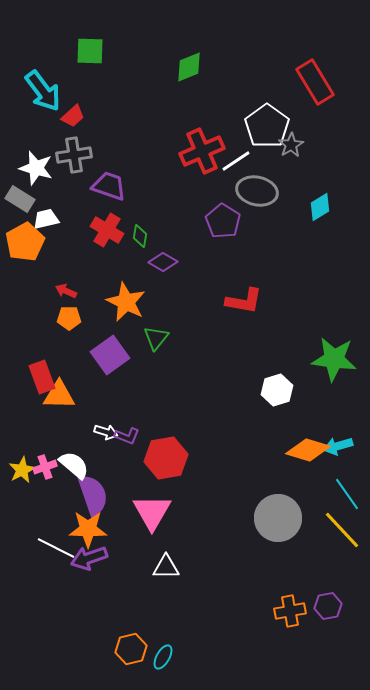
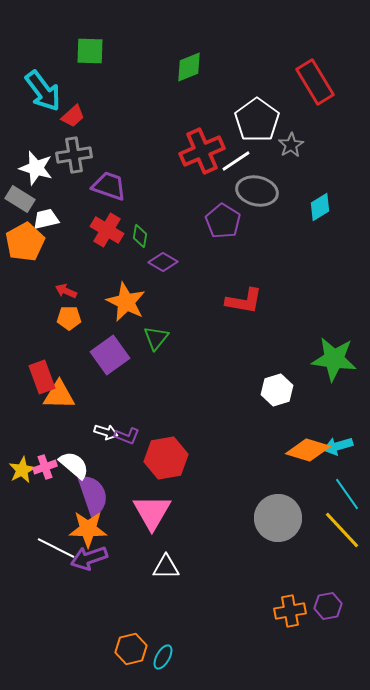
white pentagon at (267, 126): moved 10 px left, 6 px up
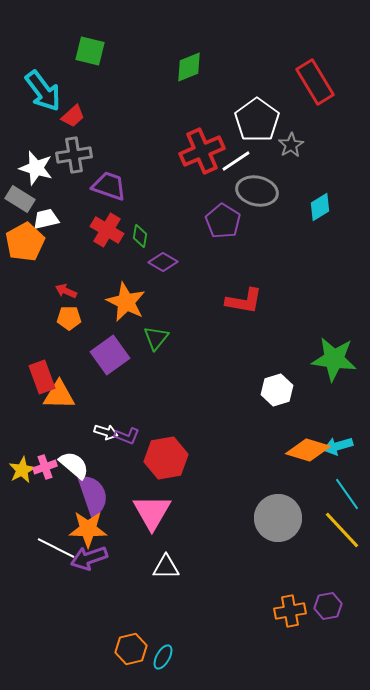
green square at (90, 51): rotated 12 degrees clockwise
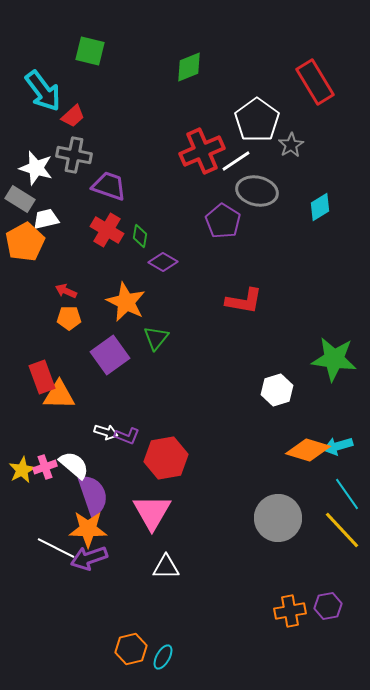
gray cross at (74, 155): rotated 20 degrees clockwise
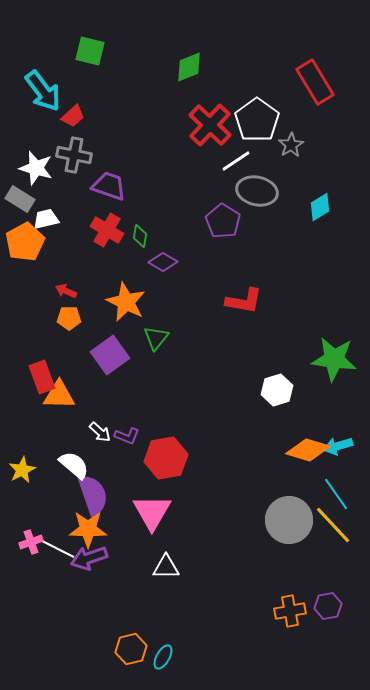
red cross at (202, 151): moved 8 px right, 26 px up; rotated 24 degrees counterclockwise
white arrow at (106, 432): moved 6 px left; rotated 25 degrees clockwise
pink cross at (45, 467): moved 14 px left, 75 px down
cyan line at (347, 494): moved 11 px left
gray circle at (278, 518): moved 11 px right, 2 px down
yellow line at (342, 530): moved 9 px left, 5 px up
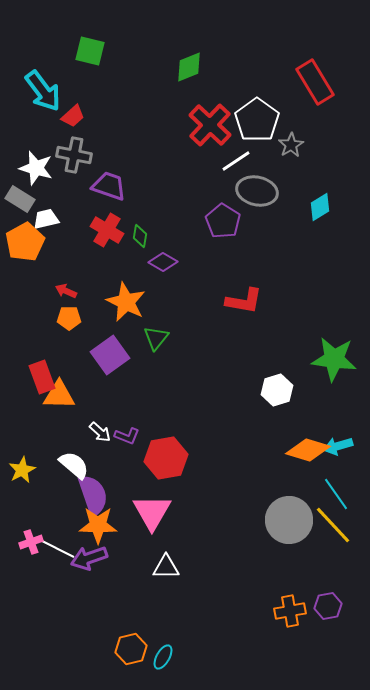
orange star at (88, 529): moved 10 px right, 4 px up
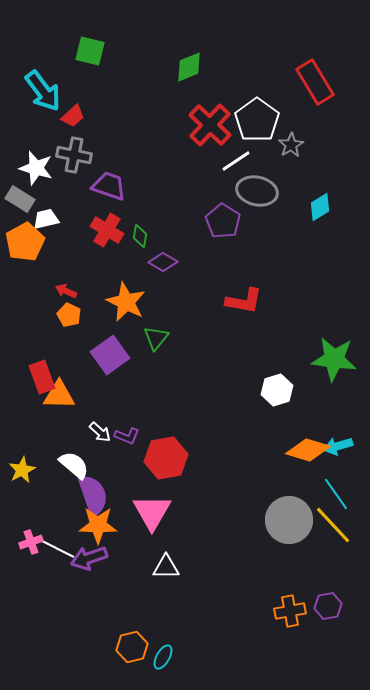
orange pentagon at (69, 318): moved 3 px up; rotated 25 degrees clockwise
orange hexagon at (131, 649): moved 1 px right, 2 px up
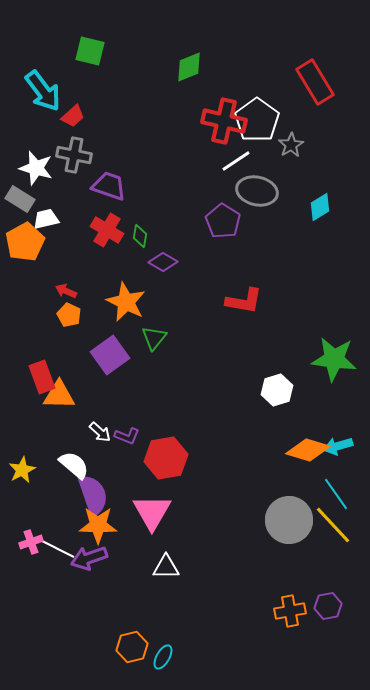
red cross at (210, 125): moved 14 px right, 4 px up; rotated 30 degrees counterclockwise
green triangle at (156, 338): moved 2 px left
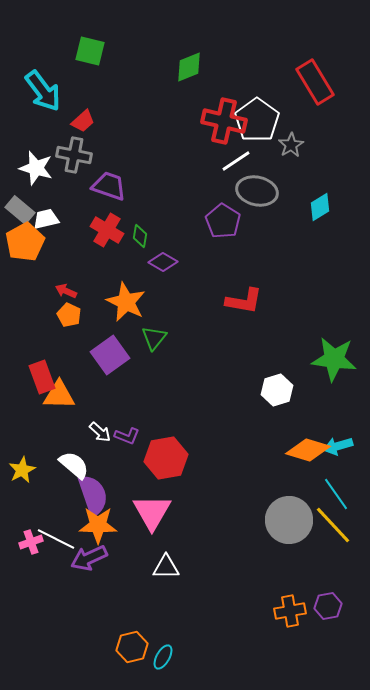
red trapezoid at (73, 116): moved 10 px right, 5 px down
gray rectangle at (20, 199): moved 11 px down; rotated 8 degrees clockwise
white line at (56, 548): moved 9 px up
purple arrow at (89, 558): rotated 6 degrees counterclockwise
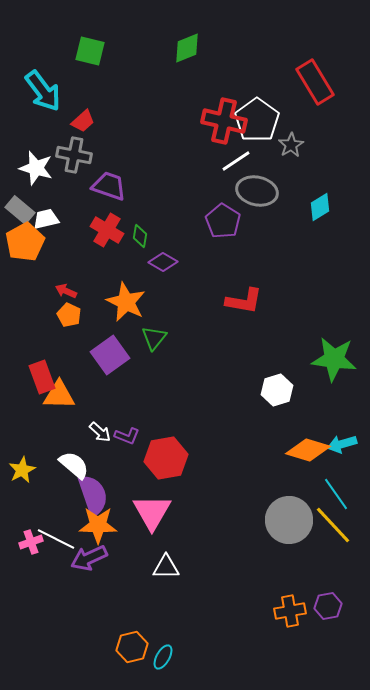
green diamond at (189, 67): moved 2 px left, 19 px up
cyan arrow at (338, 446): moved 4 px right, 2 px up
